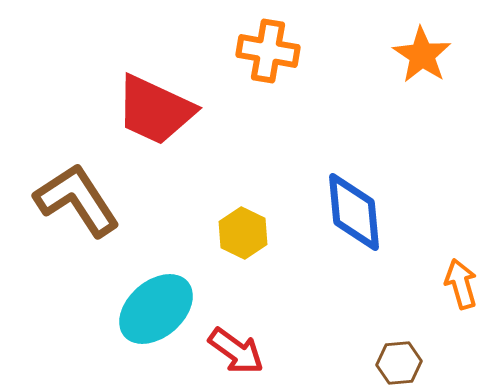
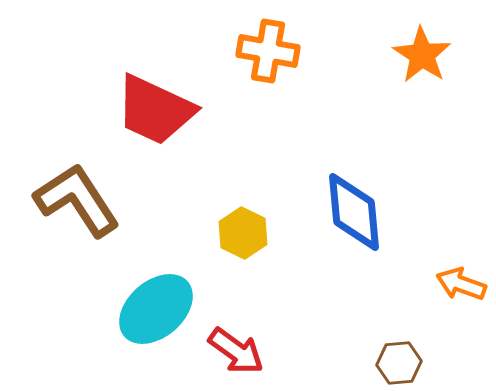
orange arrow: rotated 54 degrees counterclockwise
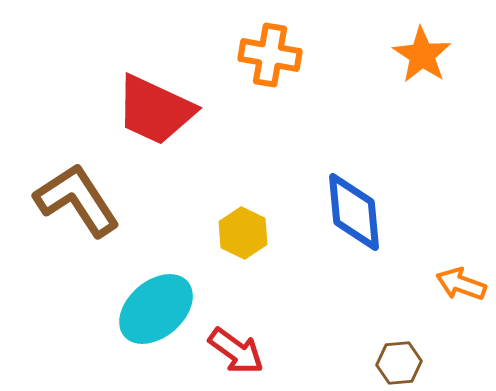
orange cross: moved 2 px right, 4 px down
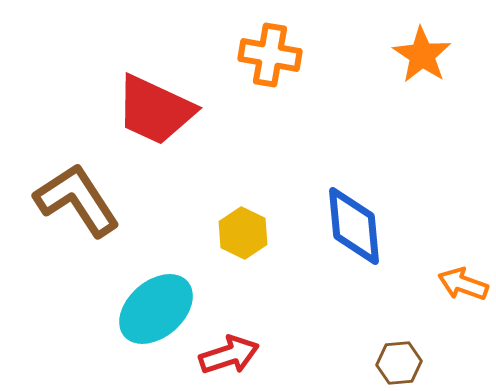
blue diamond: moved 14 px down
orange arrow: moved 2 px right
red arrow: moved 7 px left, 4 px down; rotated 54 degrees counterclockwise
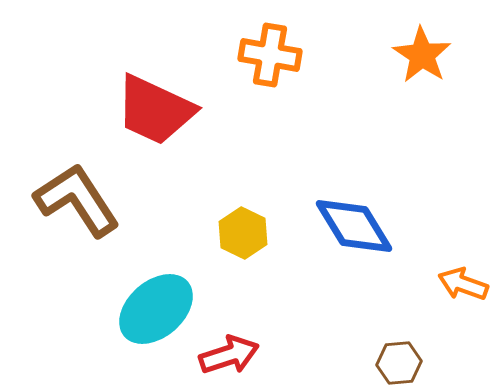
blue diamond: rotated 26 degrees counterclockwise
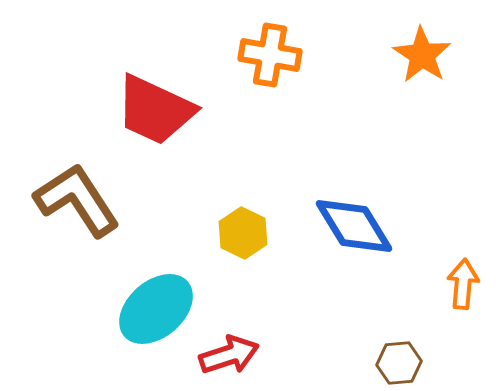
orange arrow: rotated 75 degrees clockwise
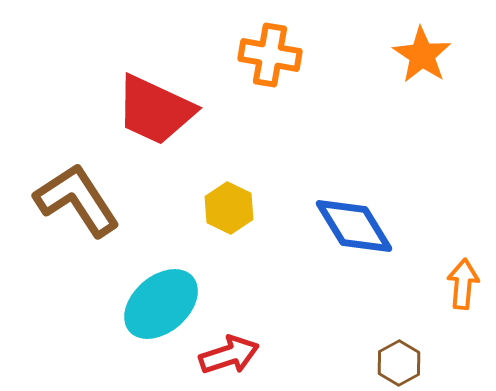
yellow hexagon: moved 14 px left, 25 px up
cyan ellipse: moved 5 px right, 5 px up
brown hexagon: rotated 24 degrees counterclockwise
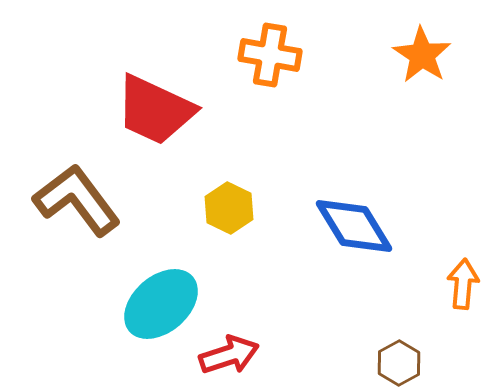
brown L-shape: rotated 4 degrees counterclockwise
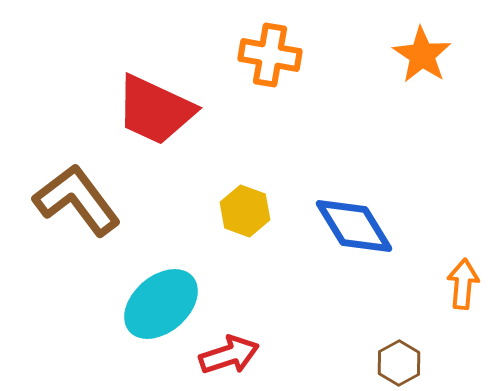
yellow hexagon: moved 16 px right, 3 px down; rotated 6 degrees counterclockwise
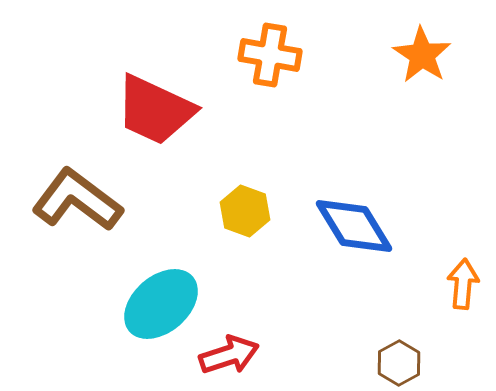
brown L-shape: rotated 16 degrees counterclockwise
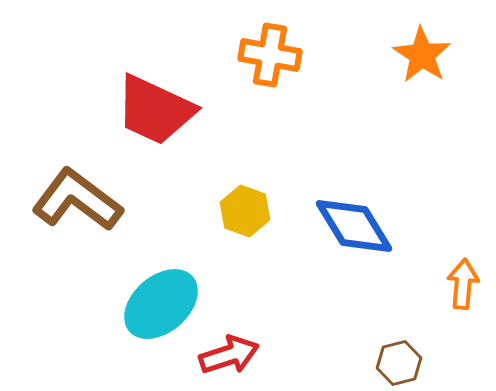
brown hexagon: rotated 15 degrees clockwise
